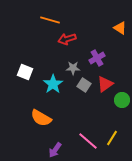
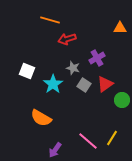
orange triangle: rotated 32 degrees counterclockwise
gray star: rotated 16 degrees clockwise
white square: moved 2 px right, 1 px up
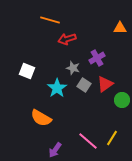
cyan star: moved 4 px right, 4 px down
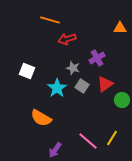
gray square: moved 2 px left, 1 px down
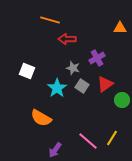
red arrow: rotated 18 degrees clockwise
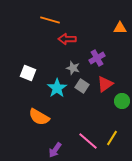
white square: moved 1 px right, 2 px down
green circle: moved 1 px down
orange semicircle: moved 2 px left, 1 px up
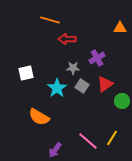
gray star: rotated 16 degrees counterclockwise
white square: moved 2 px left; rotated 35 degrees counterclockwise
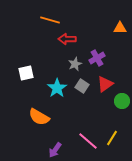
gray star: moved 2 px right, 4 px up; rotated 24 degrees counterclockwise
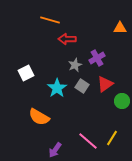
gray star: moved 1 px down
white square: rotated 14 degrees counterclockwise
